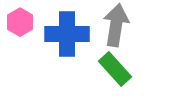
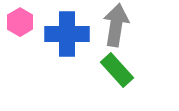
green rectangle: moved 2 px right, 1 px down
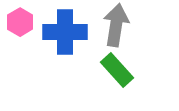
blue cross: moved 2 px left, 2 px up
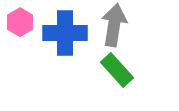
gray arrow: moved 2 px left
blue cross: moved 1 px down
